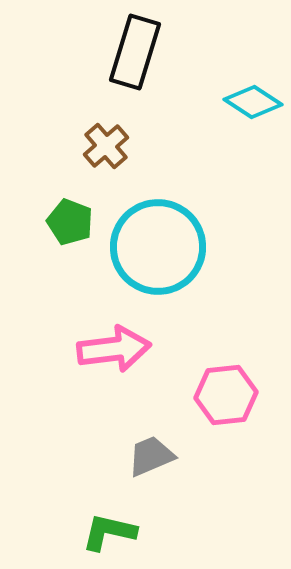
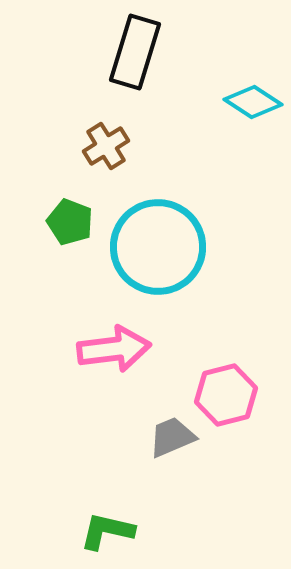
brown cross: rotated 9 degrees clockwise
pink hexagon: rotated 8 degrees counterclockwise
gray trapezoid: moved 21 px right, 19 px up
green L-shape: moved 2 px left, 1 px up
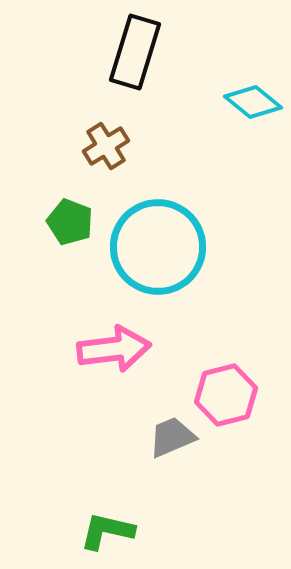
cyan diamond: rotated 6 degrees clockwise
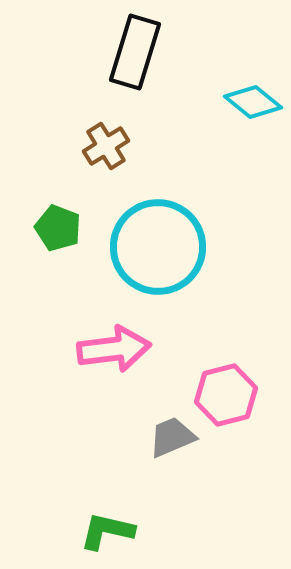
green pentagon: moved 12 px left, 6 px down
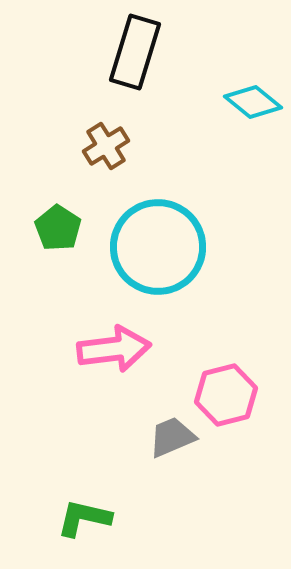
green pentagon: rotated 12 degrees clockwise
green L-shape: moved 23 px left, 13 px up
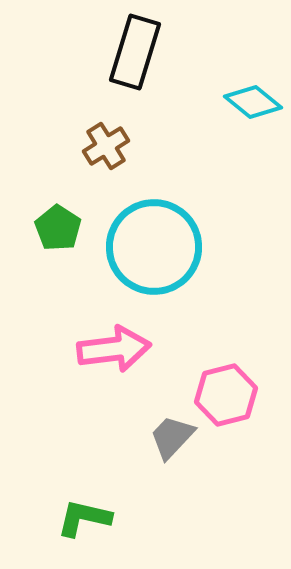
cyan circle: moved 4 px left
gray trapezoid: rotated 24 degrees counterclockwise
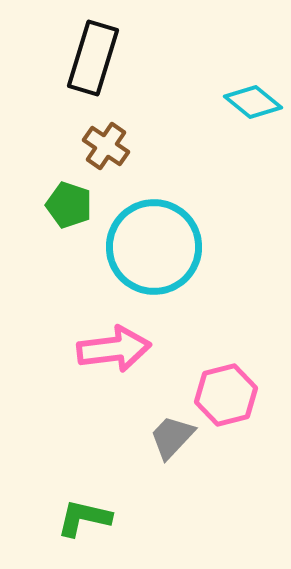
black rectangle: moved 42 px left, 6 px down
brown cross: rotated 24 degrees counterclockwise
green pentagon: moved 11 px right, 23 px up; rotated 15 degrees counterclockwise
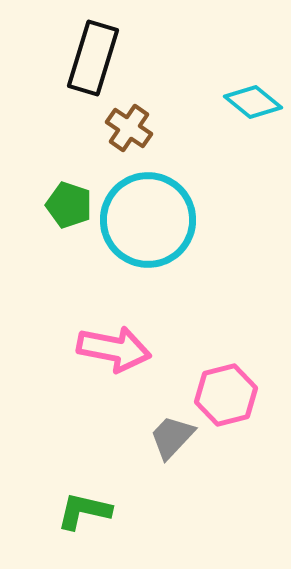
brown cross: moved 23 px right, 18 px up
cyan circle: moved 6 px left, 27 px up
pink arrow: rotated 18 degrees clockwise
green L-shape: moved 7 px up
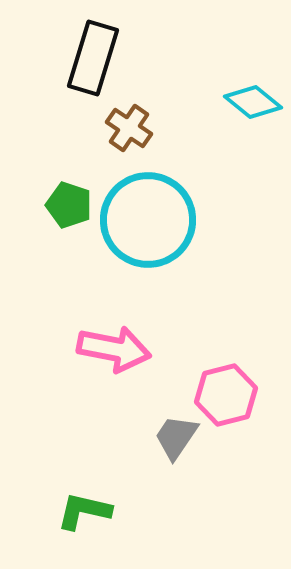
gray trapezoid: moved 4 px right; rotated 9 degrees counterclockwise
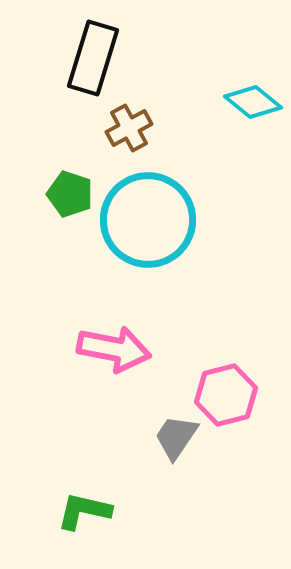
brown cross: rotated 27 degrees clockwise
green pentagon: moved 1 px right, 11 px up
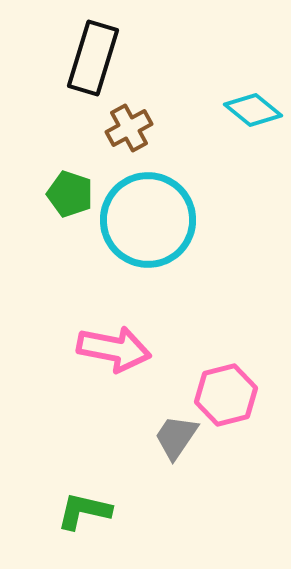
cyan diamond: moved 8 px down
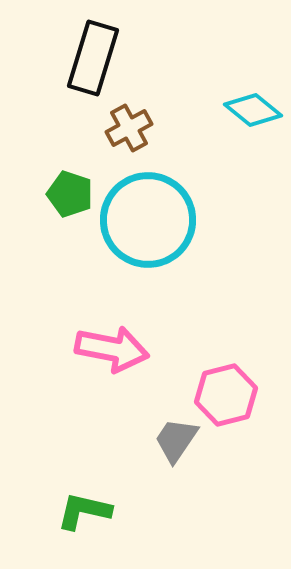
pink arrow: moved 2 px left
gray trapezoid: moved 3 px down
